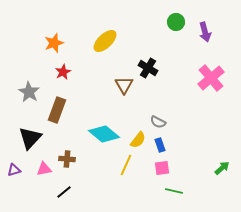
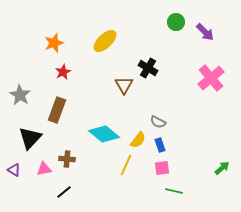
purple arrow: rotated 30 degrees counterclockwise
gray star: moved 9 px left, 3 px down
purple triangle: rotated 48 degrees clockwise
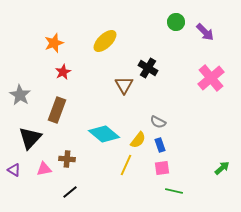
black line: moved 6 px right
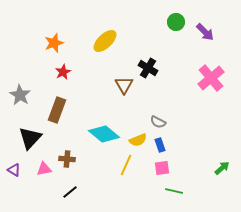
yellow semicircle: rotated 30 degrees clockwise
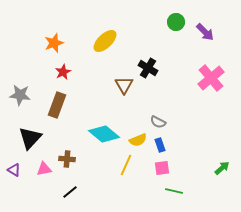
gray star: rotated 25 degrees counterclockwise
brown rectangle: moved 5 px up
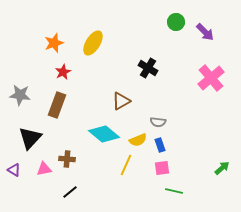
yellow ellipse: moved 12 px left, 2 px down; rotated 15 degrees counterclockwise
brown triangle: moved 3 px left, 16 px down; rotated 30 degrees clockwise
gray semicircle: rotated 21 degrees counterclockwise
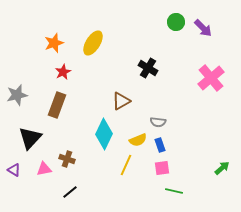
purple arrow: moved 2 px left, 4 px up
gray star: moved 3 px left; rotated 20 degrees counterclockwise
cyan diamond: rotated 76 degrees clockwise
brown cross: rotated 14 degrees clockwise
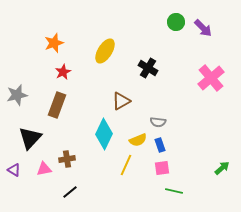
yellow ellipse: moved 12 px right, 8 px down
brown cross: rotated 28 degrees counterclockwise
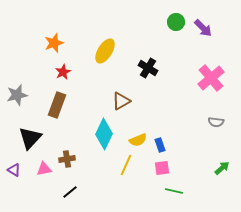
gray semicircle: moved 58 px right
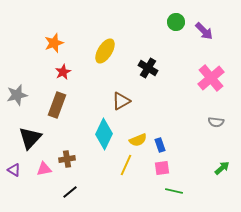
purple arrow: moved 1 px right, 3 px down
